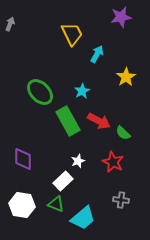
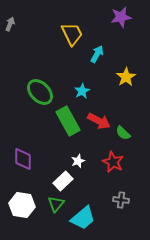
green triangle: rotated 48 degrees clockwise
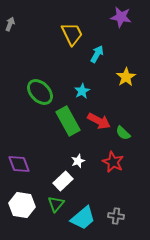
purple star: rotated 20 degrees clockwise
purple diamond: moved 4 px left, 5 px down; rotated 20 degrees counterclockwise
gray cross: moved 5 px left, 16 px down
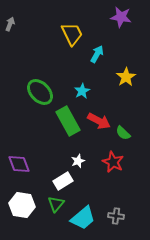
white rectangle: rotated 12 degrees clockwise
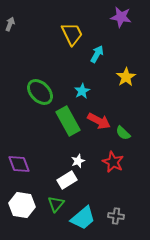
white rectangle: moved 4 px right, 1 px up
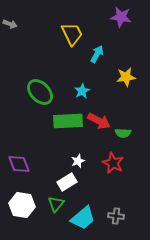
gray arrow: rotated 88 degrees clockwise
yellow star: rotated 24 degrees clockwise
green rectangle: rotated 64 degrees counterclockwise
green semicircle: rotated 42 degrees counterclockwise
red star: moved 1 px down
white rectangle: moved 2 px down
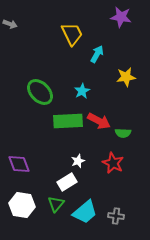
cyan trapezoid: moved 2 px right, 6 px up
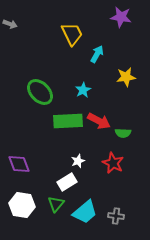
cyan star: moved 1 px right, 1 px up
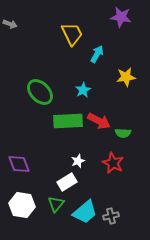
gray cross: moved 5 px left; rotated 21 degrees counterclockwise
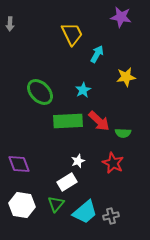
gray arrow: rotated 72 degrees clockwise
red arrow: rotated 15 degrees clockwise
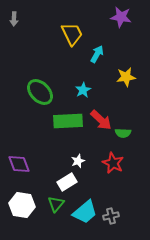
gray arrow: moved 4 px right, 5 px up
red arrow: moved 2 px right, 1 px up
